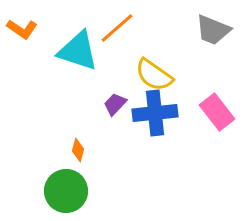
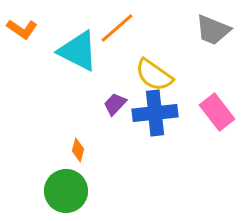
cyan triangle: rotated 9 degrees clockwise
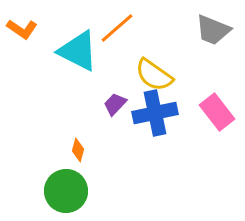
blue cross: rotated 6 degrees counterclockwise
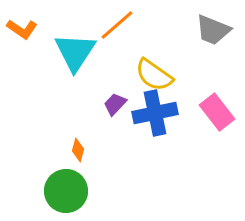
orange line: moved 3 px up
cyan triangle: moved 3 px left, 1 px down; rotated 36 degrees clockwise
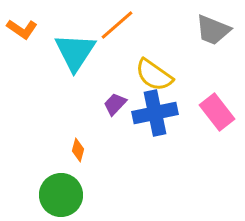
green circle: moved 5 px left, 4 px down
